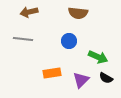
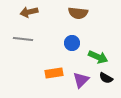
blue circle: moved 3 px right, 2 px down
orange rectangle: moved 2 px right
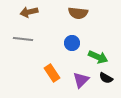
orange rectangle: moved 2 px left; rotated 66 degrees clockwise
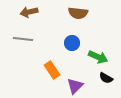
orange rectangle: moved 3 px up
purple triangle: moved 6 px left, 6 px down
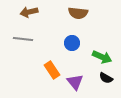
green arrow: moved 4 px right
purple triangle: moved 4 px up; rotated 24 degrees counterclockwise
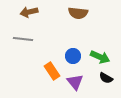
blue circle: moved 1 px right, 13 px down
green arrow: moved 2 px left
orange rectangle: moved 1 px down
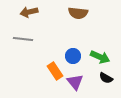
orange rectangle: moved 3 px right
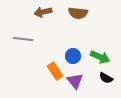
brown arrow: moved 14 px right
purple triangle: moved 1 px up
